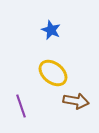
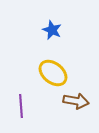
blue star: moved 1 px right
purple line: rotated 15 degrees clockwise
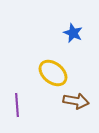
blue star: moved 21 px right, 3 px down
purple line: moved 4 px left, 1 px up
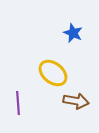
purple line: moved 1 px right, 2 px up
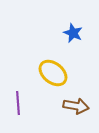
brown arrow: moved 5 px down
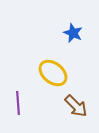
brown arrow: rotated 35 degrees clockwise
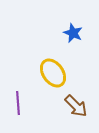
yellow ellipse: rotated 16 degrees clockwise
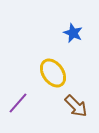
purple line: rotated 45 degrees clockwise
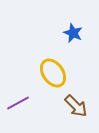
purple line: rotated 20 degrees clockwise
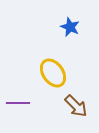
blue star: moved 3 px left, 6 px up
purple line: rotated 30 degrees clockwise
